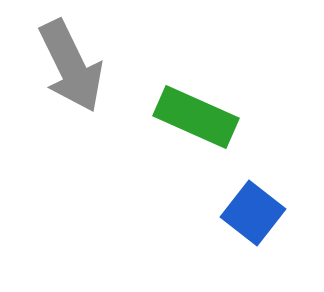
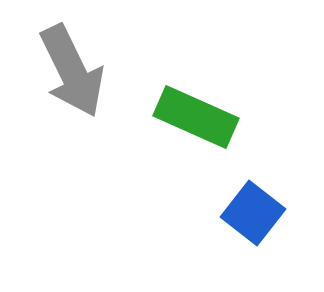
gray arrow: moved 1 px right, 5 px down
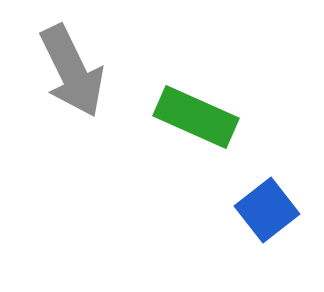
blue square: moved 14 px right, 3 px up; rotated 14 degrees clockwise
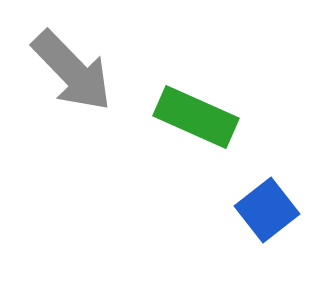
gray arrow: rotated 18 degrees counterclockwise
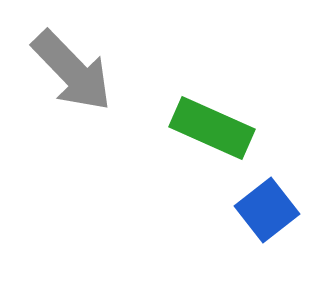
green rectangle: moved 16 px right, 11 px down
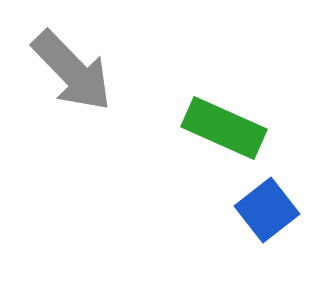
green rectangle: moved 12 px right
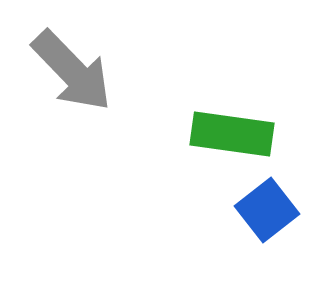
green rectangle: moved 8 px right, 6 px down; rotated 16 degrees counterclockwise
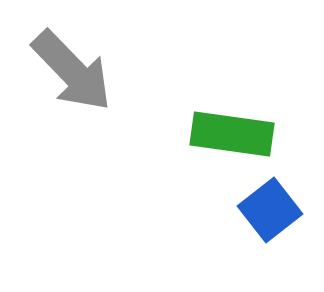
blue square: moved 3 px right
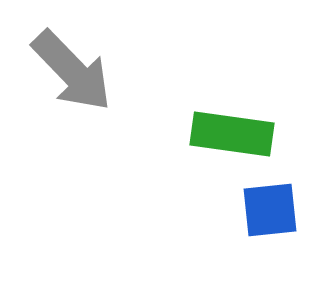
blue square: rotated 32 degrees clockwise
